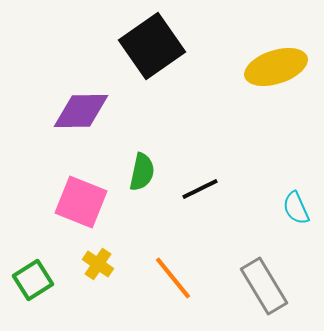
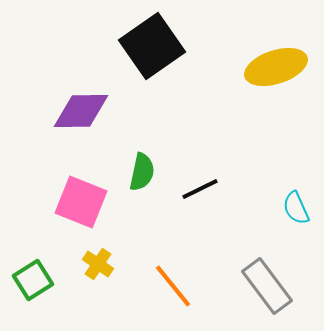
orange line: moved 8 px down
gray rectangle: moved 3 px right; rotated 6 degrees counterclockwise
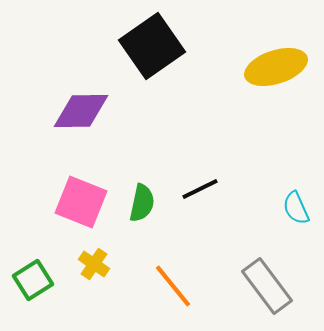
green semicircle: moved 31 px down
yellow cross: moved 4 px left
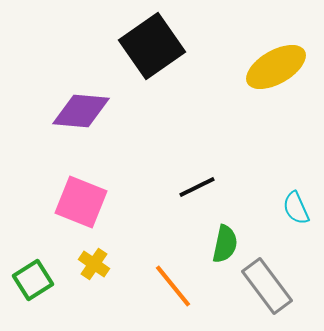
yellow ellipse: rotated 12 degrees counterclockwise
purple diamond: rotated 6 degrees clockwise
black line: moved 3 px left, 2 px up
green semicircle: moved 83 px right, 41 px down
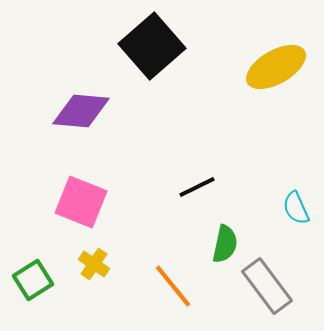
black square: rotated 6 degrees counterclockwise
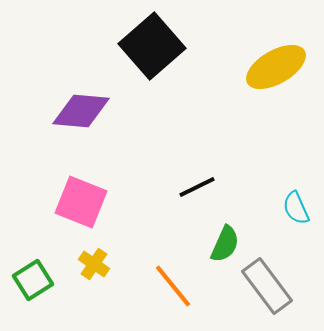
green semicircle: rotated 12 degrees clockwise
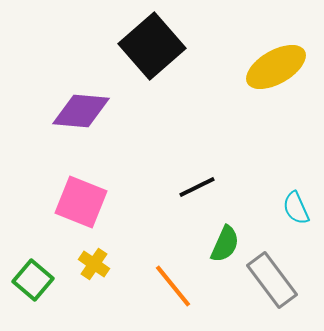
green square: rotated 18 degrees counterclockwise
gray rectangle: moved 5 px right, 6 px up
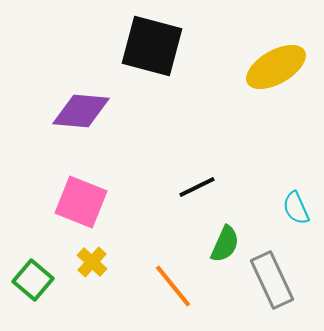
black square: rotated 34 degrees counterclockwise
yellow cross: moved 2 px left, 2 px up; rotated 8 degrees clockwise
gray rectangle: rotated 12 degrees clockwise
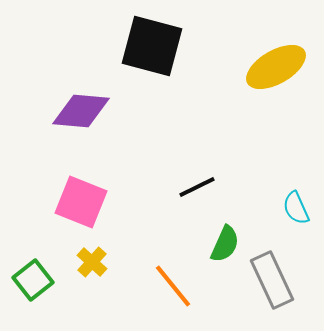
green square: rotated 12 degrees clockwise
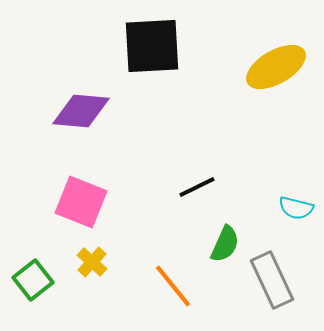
black square: rotated 18 degrees counterclockwise
cyan semicircle: rotated 52 degrees counterclockwise
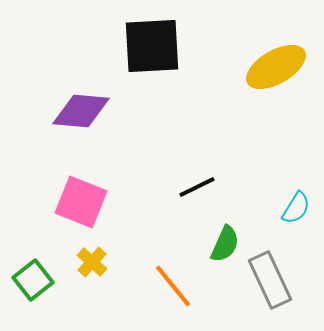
cyan semicircle: rotated 72 degrees counterclockwise
gray rectangle: moved 2 px left
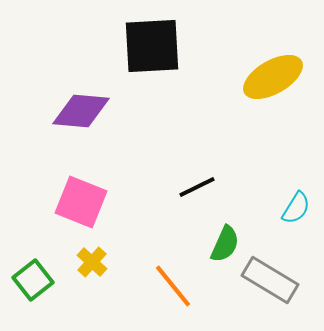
yellow ellipse: moved 3 px left, 10 px down
gray rectangle: rotated 34 degrees counterclockwise
